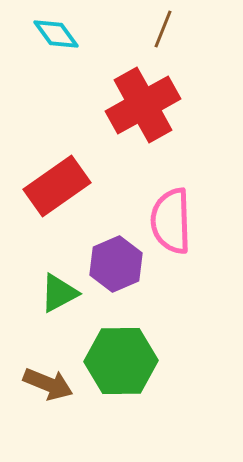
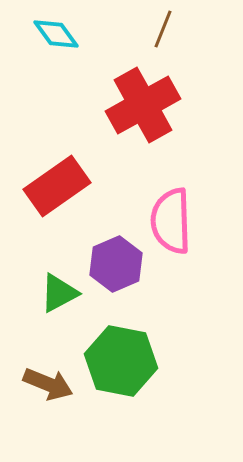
green hexagon: rotated 12 degrees clockwise
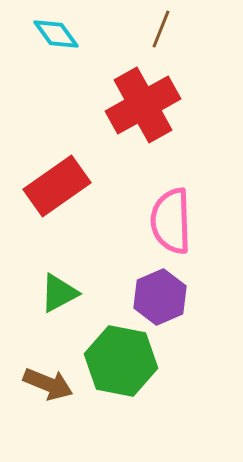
brown line: moved 2 px left
purple hexagon: moved 44 px right, 33 px down
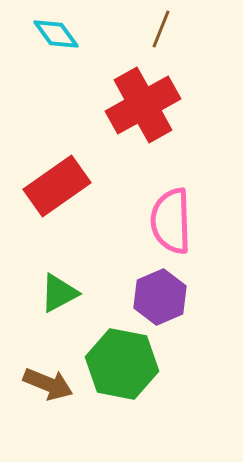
green hexagon: moved 1 px right, 3 px down
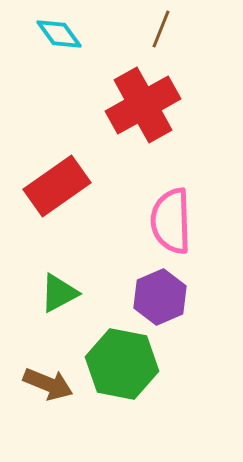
cyan diamond: moved 3 px right
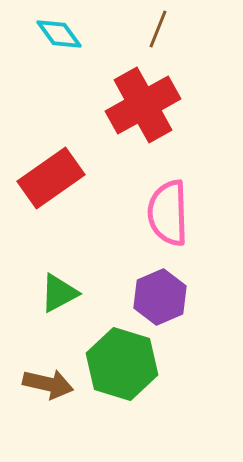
brown line: moved 3 px left
red rectangle: moved 6 px left, 8 px up
pink semicircle: moved 3 px left, 8 px up
green hexagon: rotated 6 degrees clockwise
brown arrow: rotated 9 degrees counterclockwise
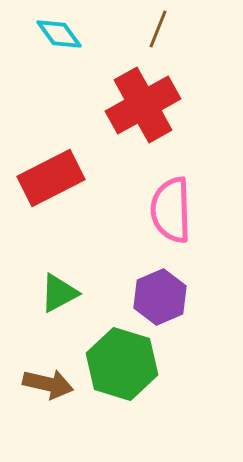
red rectangle: rotated 8 degrees clockwise
pink semicircle: moved 3 px right, 3 px up
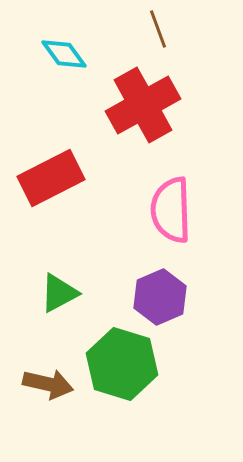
brown line: rotated 42 degrees counterclockwise
cyan diamond: moved 5 px right, 20 px down
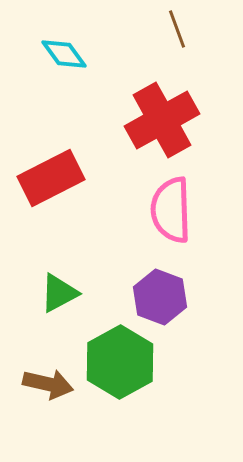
brown line: moved 19 px right
red cross: moved 19 px right, 15 px down
purple hexagon: rotated 16 degrees counterclockwise
green hexagon: moved 2 px left, 2 px up; rotated 14 degrees clockwise
